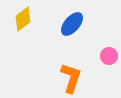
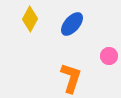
yellow diamond: moved 7 px right; rotated 25 degrees counterclockwise
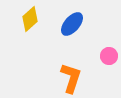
yellow diamond: rotated 20 degrees clockwise
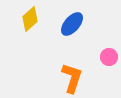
pink circle: moved 1 px down
orange L-shape: moved 1 px right
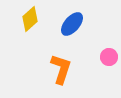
orange L-shape: moved 11 px left, 9 px up
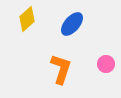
yellow diamond: moved 3 px left
pink circle: moved 3 px left, 7 px down
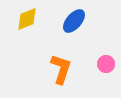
yellow diamond: rotated 20 degrees clockwise
blue ellipse: moved 2 px right, 3 px up
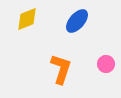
blue ellipse: moved 3 px right
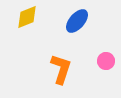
yellow diamond: moved 2 px up
pink circle: moved 3 px up
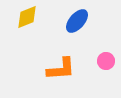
orange L-shape: rotated 68 degrees clockwise
